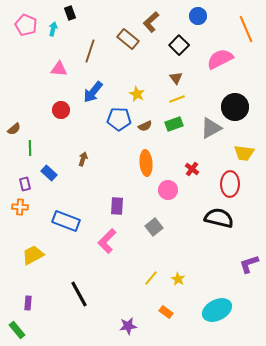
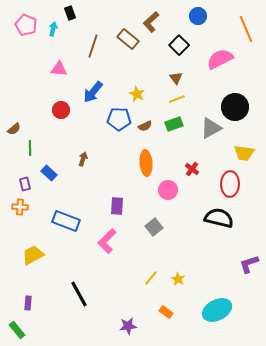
brown line at (90, 51): moved 3 px right, 5 px up
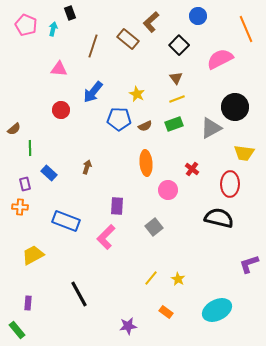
brown arrow at (83, 159): moved 4 px right, 8 px down
pink L-shape at (107, 241): moved 1 px left, 4 px up
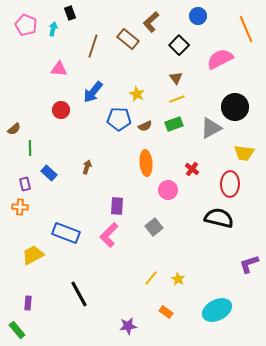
blue rectangle at (66, 221): moved 12 px down
pink L-shape at (106, 237): moved 3 px right, 2 px up
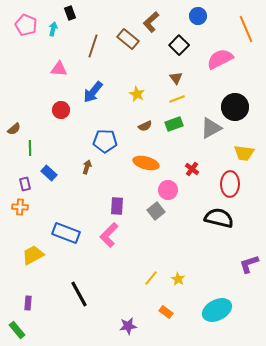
blue pentagon at (119, 119): moved 14 px left, 22 px down
orange ellipse at (146, 163): rotated 70 degrees counterclockwise
gray square at (154, 227): moved 2 px right, 16 px up
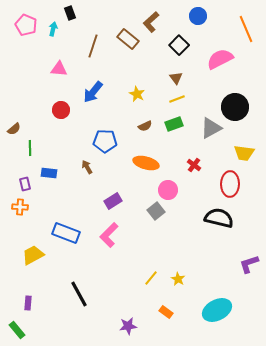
brown arrow at (87, 167): rotated 48 degrees counterclockwise
red cross at (192, 169): moved 2 px right, 4 px up
blue rectangle at (49, 173): rotated 35 degrees counterclockwise
purple rectangle at (117, 206): moved 4 px left, 5 px up; rotated 54 degrees clockwise
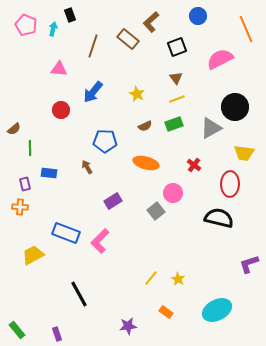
black rectangle at (70, 13): moved 2 px down
black square at (179, 45): moved 2 px left, 2 px down; rotated 24 degrees clockwise
pink circle at (168, 190): moved 5 px right, 3 px down
pink L-shape at (109, 235): moved 9 px left, 6 px down
purple rectangle at (28, 303): moved 29 px right, 31 px down; rotated 24 degrees counterclockwise
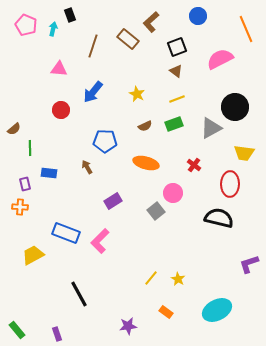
brown triangle at (176, 78): moved 7 px up; rotated 16 degrees counterclockwise
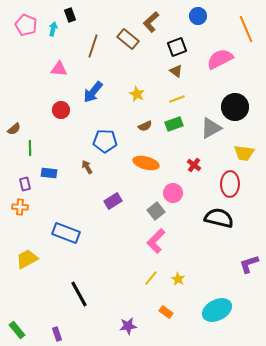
pink L-shape at (100, 241): moved 56 px right
yellow trapezoid at (33, 255): moved 6 px left, 4 px down
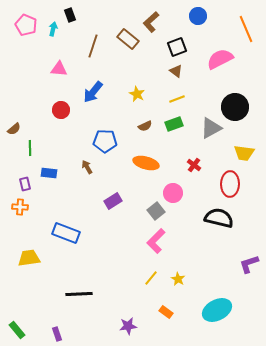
yellow trapezoid at (27, 259): moved 2 px right, 1 px up; rotated 20 degrees clockwise
black line at (79, 294): rotated 64 degrees counterclockwise
